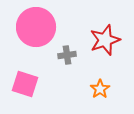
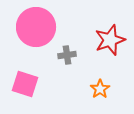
red star: moved 5 px right
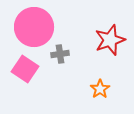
pink circle: moved 2 px left
gray cross: moved 7 px left, 1 px up
pink square: moved 15 px up; rotated 16 degrees clockwise
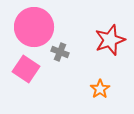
gray cross: moved 2 px up; rotated 30 degrees clockwise
pink square: moved 1 px right
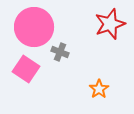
red star: moved 16 px up
orange star: moved 1 px left
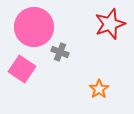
pink square: moved 4 px left
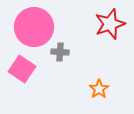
gray cross: rotated 18 degrees counterclockwise
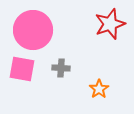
pink circle: moved 1 px left, 3 px down
gray cross: moved 1 px right, 16 px down
pink square: rotated 24 degrees counterclockwise
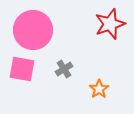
gray cross: moved 3 px right, 1 px down; rotated 36 degrees counterclockwise
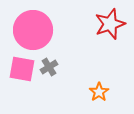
gray cross: moved 15 px left, 2 px up
orange star: moved 3 px down
